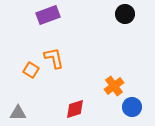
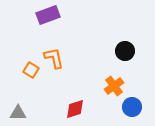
black circle: moved 37 px down
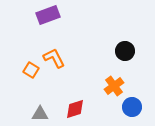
orange L-shape: rotated 15 degrees counterclockwise
gray triangle: moved 22 px right, 1 px down
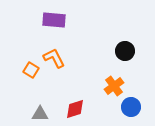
purple rectangle: moved 6 px right, 5 px down; rotated 25 degrees clockwise
blue circle: moved 1 px left
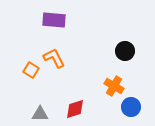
orange cross: rotated 24 degrees counterclockwise
